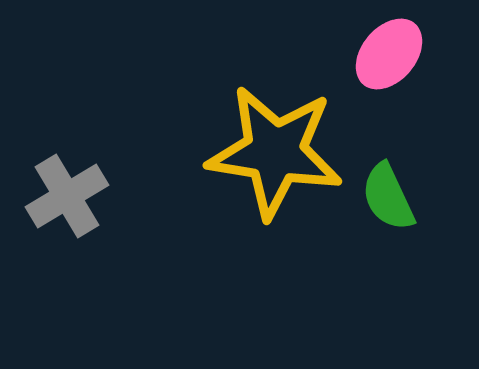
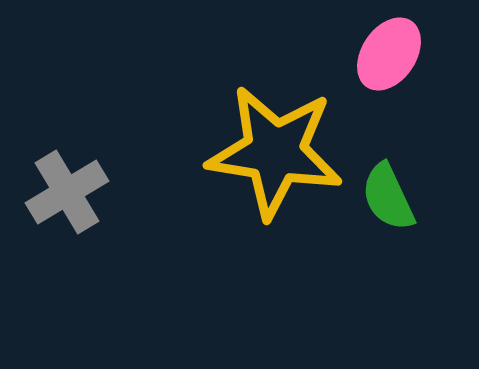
pink ellipse: rotated 6 degrees counterclockwise
gray cross: moved 4 px up
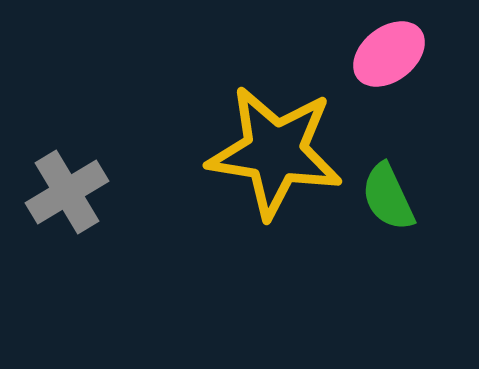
pink ellipse: rotated 18 degrees clockwise
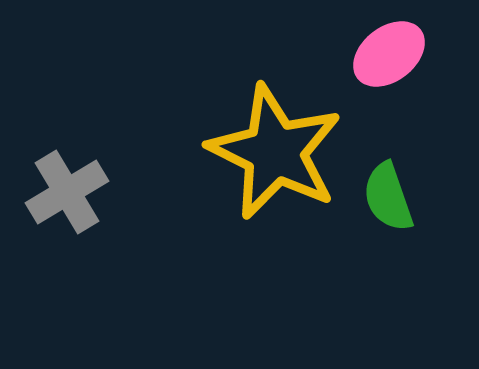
yellow star: rotated 17 degrees clockwise
green semicircle: rotated 6 degrees clockwise
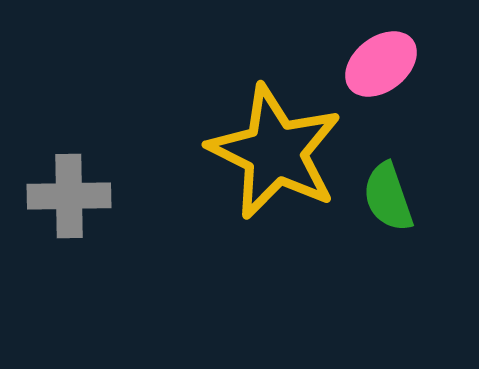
pink ellipse: moved 8 px left, 10 px down
gray cross: moved 2 px right, 4 px down; rotated 30 degrees clockwise
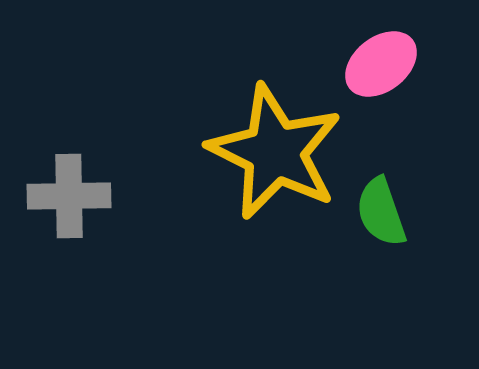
green semicircle: moved 7 px left, 15 px down
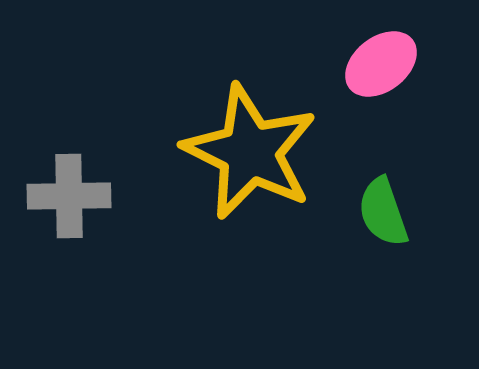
yellow star: moved 25 px left
green semicircle: moved 2 px right
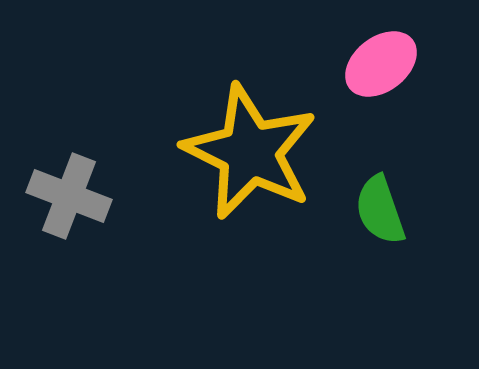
gray cross: rotated 22 degrees clockwise
green semicircle: moved 3 px left, 2 px up
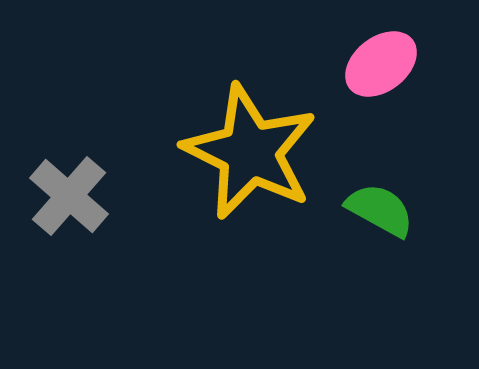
gray cross: rotated 20 degrees clockwise
green semicircle: rotated 138 degrees clockwise
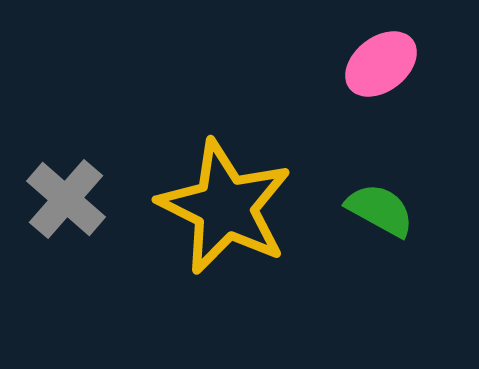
yellow star: moved 25 px left, 55 px down
gray cross: moved 3 px left, 3 px down
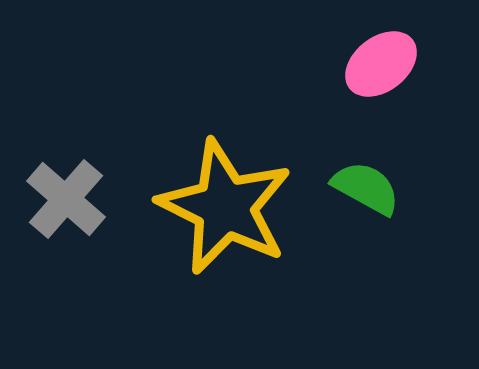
green semicircle: moved 14 px left, 22 px up
